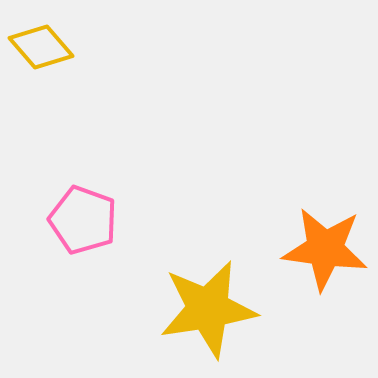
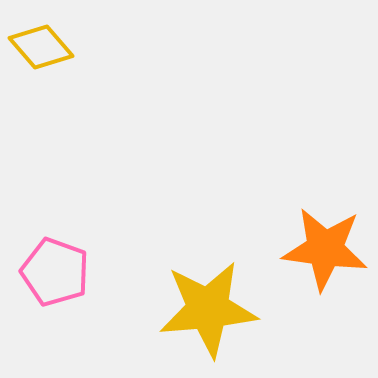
pink pentagon: moved 28 px left, 52 px down
yellow star: rotated 4 degrees clockwise
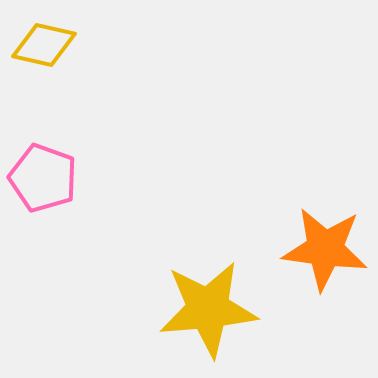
yellow diamond: moved 3 px right, 2 px up; rotated 36 degrees counterclockwise
pink pentagon: moved 12 px left, 94 px up
